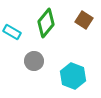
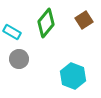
brown square: rotated 24 degrees clockwise
gray circle: moved 15 px left, 2 px up
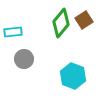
green diamond: moved 15 px right
cyan rectangle: moved 1 px right; rotated 36 degrees counterclockwise
gray circle: moved 5 px right
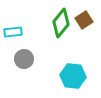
cyan hexagon: rotated 15 degrees counterclockwise
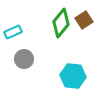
cyan rectangle: rotated 18 degrees counterclockwise
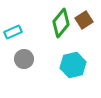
cyan hexagon: moved 11 px up; rotated 20 degrees counterclockwise
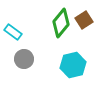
cyan rectangle: rotated 60 degrees clockwise
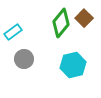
brown square: moved 2 px up; rotated 12 degrees counterclockwise
cyan rectangle: rotated 72 degrees counterclockwise
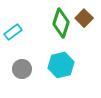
green diamond: rotated 20 degrees counterclockwise
gray circle: moved 2 px left, 10 px down
cyan hexagon: moved 12 px left
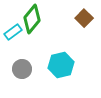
green diamond: moved 29 px left, 4 px up; rotated 20 degrees clockwise
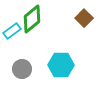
green diamond: rotated 12 degrees clockwise
cyan rectangle: moved 1 px left, 1 px up
cyan hexagon: rotated 15 degrees clockwise
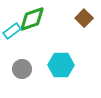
green diamond: rotated 20 degrees clockwise
